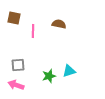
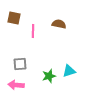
gray square: moved 2 px right, 1 px up
pink arrow: rotated 14 degrees counterclockwise
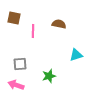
cyan triangle: moved 7 px right, 16 px up
pink arrow: rotated 14 degrees clockwise
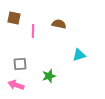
cyan triangle: moved 3 px right
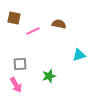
pink line: rotated 64 degrees clockwise
pink arrow: rotated 140 degrees counterclockwise
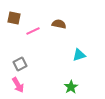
gray square: rotated 24 degrees counterclockwise
green star: moved 22 px right, 11 px down; rotated 16 degrees counterclockwise
pink arrow: moved 2 px right
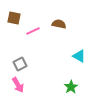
cyan triangle: moved 1 px down; rotated 48 degrees clockwise
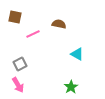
brown square: moved 1 px right, 1 px up
pink line: moved 3 px down
cyan triangle: moved 2 px left, 2 px up
